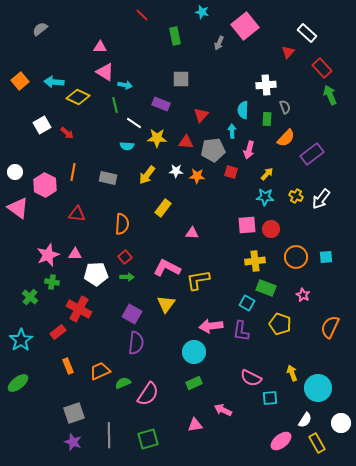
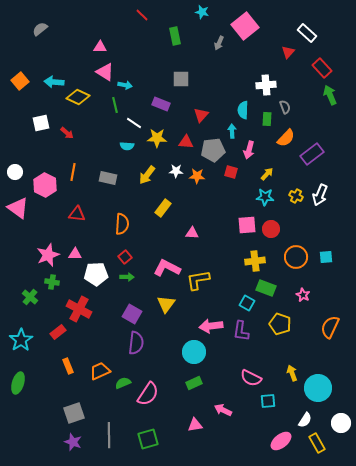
white square at (42, 125): moved 1 px left, 2 px up; rotated 18 degrees clockwise
white arrow at (321, 199): moved 1 px left, 4 px up; rotated 15 degrees counterclockwise
green ellipse at (18, 383): rotated 35 degrees counterclockwise
cyan square at (270, 398): moved 2 px left, 3 px down
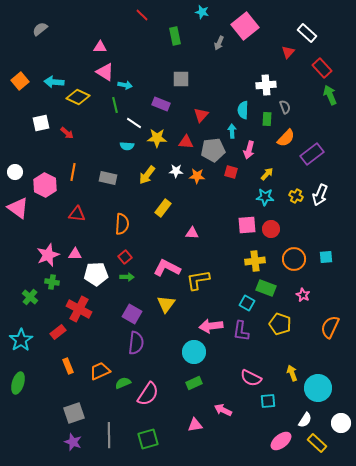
orange circle at (296, 257): moved 2 px left, 2 px down
yellow rectangle at (317, 443): rotated 18 degrees counterclockwise
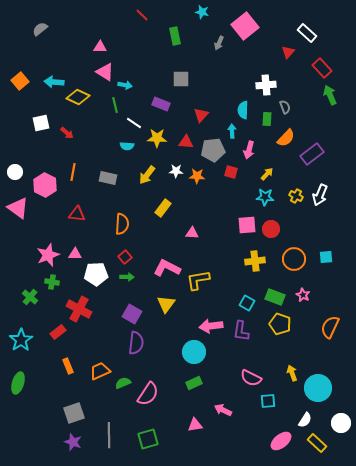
green rectangle at (266, 288): moved 9 px right, 9 px down
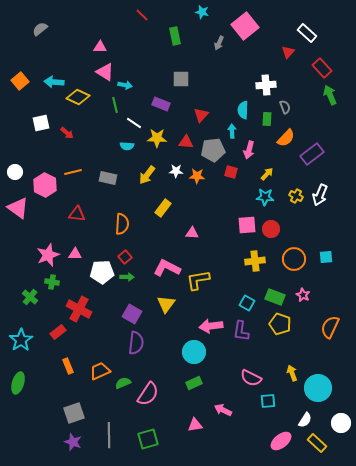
orange line at (73, 172): rotated 66 degrees clockwise
white pentagon at (96, 274): moved 6 px right, 2 px up
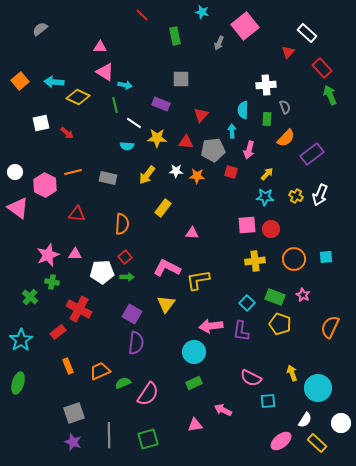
cyan square at (247, 303): rotated 14 degrees clockwise
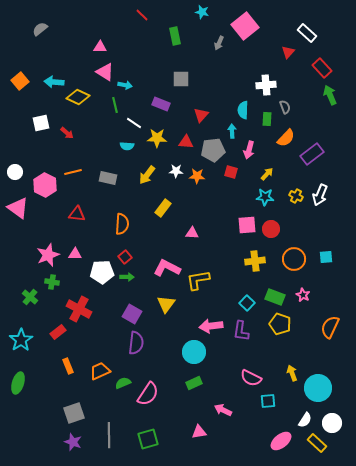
white circle at (341, 423): moved 9 px left
pink triangle at (195, 425): moved 4 px right, 7 px down
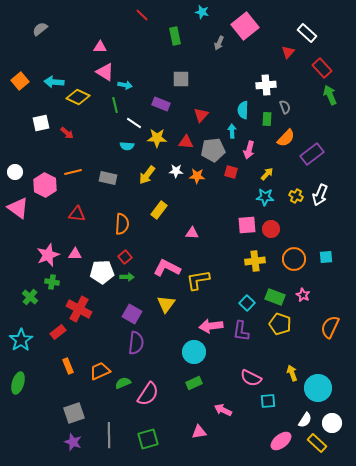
yellow rectangle at (163, 208): moved 4 px left, 2 px down
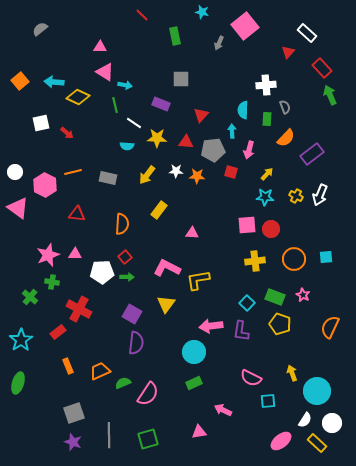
cyan circle at (318, 388): moved 1 px left, 3 px down
